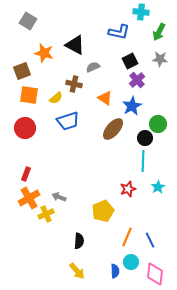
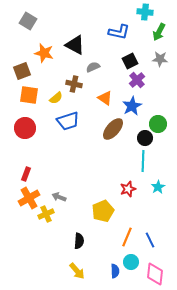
cyan cross: moved 4 px right
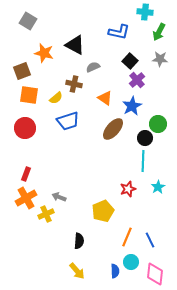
black square: rotated 21 degrees counterclockwise
orange cross: moved 3 px left
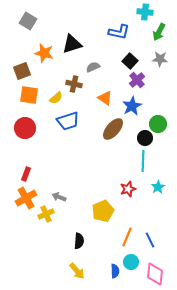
black triangle: moved 3 px left, 1 px up; rotated 45 degrees counterclockwise
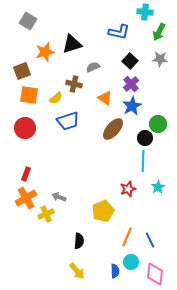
orange star: moved 1 px right, 1 px up; rotated 30 degrees counterclockwise
purple cross: moved 6 px left, 4 px down
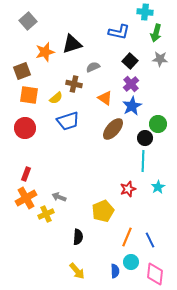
gray square: rotated 18 degrees clockwise
green arrow: moved 3 px left, 1 px down; rotated 12 degrees counterclockwise
black semicircle: moved 1 px left, 4 px up
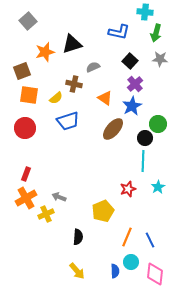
purple cross: moved 4 px right
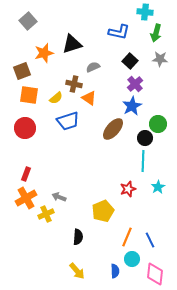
orange star: moved 1 px left, 1 px down
orange triangle: moved 16 px left
cyan circle: moved 1 px right, 3 px up
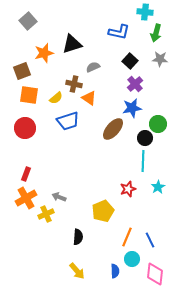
blue star: moved 2 px down; rotated 18 degrees clockwise
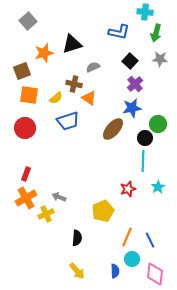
black semicircle: moved 1 px left, 1 px down
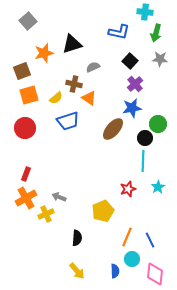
orange square: rotated 24 degrees counterclockwise
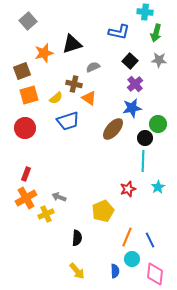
gray star: moved 1 px left, 1 px down
